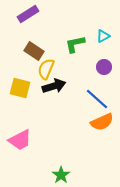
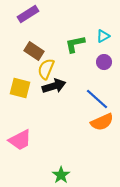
purple circle: moved 5 px up
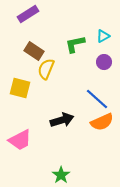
black arrow: moved 8 px right, 34 px down
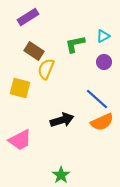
purple rectangle: moved 3 px down
